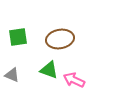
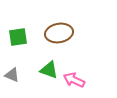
brown ellipse: moved 1 px left, 6 px up
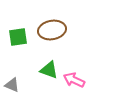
brown ellipse: moved 7 px left, 3 px up
gray triangle: moved 10 px down
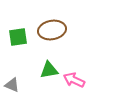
green triangle: rotated 30 degrees counterclockwise
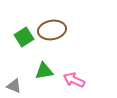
green square: moved 6 px right; rotated 24 degrees counterclockwise
green triangle: moved 5 px left, 1 px down
gray triangle: moved 2 px right, 1 px down
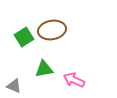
green triangle: moved 2 px up
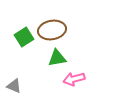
green triangle: moved 13 px right, 11 px up
pink arrow: moved 1 px up; rotated 40 degrees counterclockwise
